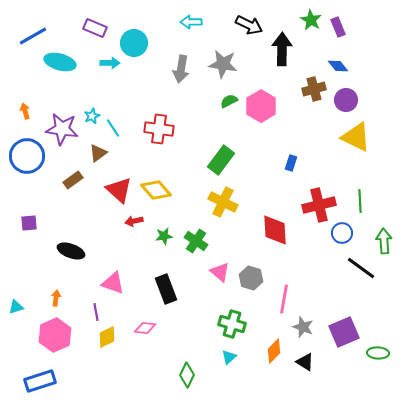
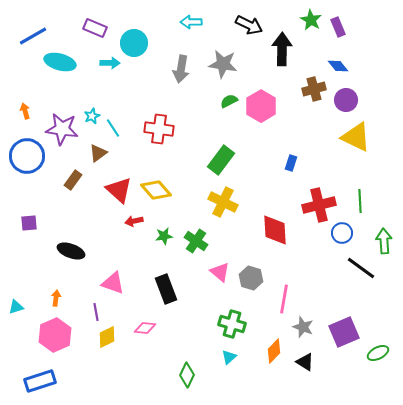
brown rectangle at (73, 180): rotated 18 degrees counterclockwise
green ellipse at (378, 353): rotated 30 degrees counterclockwise
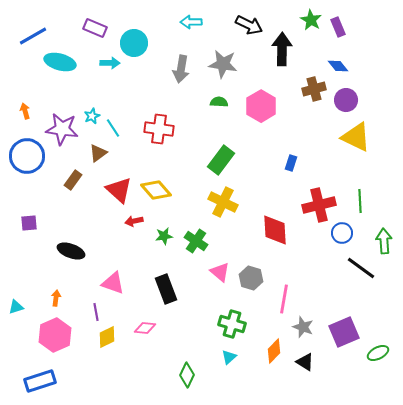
green semicircle at (229, 101): moved 10 px left, 1 px down; rotated 30 degrees clockwise
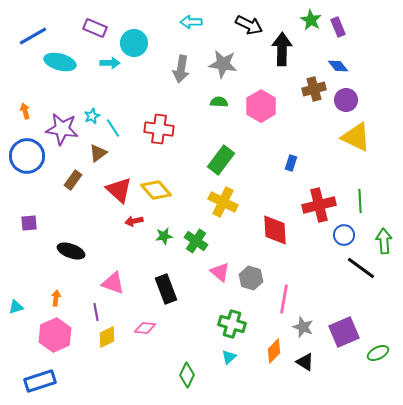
blue circle at (342, 233): moved 2 px right, 2 px down
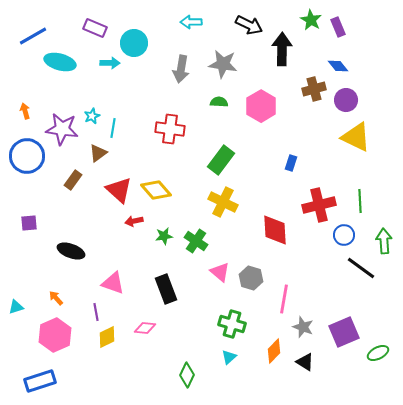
cyan line at (113, 128): rotated 42 degrees clockwise
red cross at (159, 129): moved 11 px right
orange arrow at (56, 298): rotated 49 degrees counterclockwise
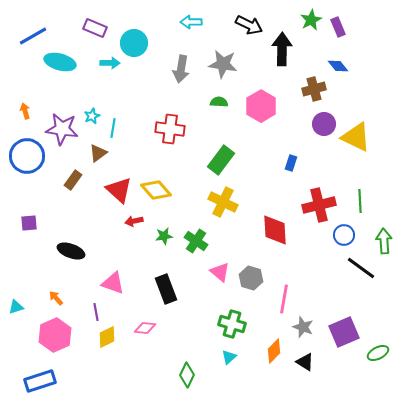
green star at (311, 20): rotated 15 degrees clockwise
purple circle at (346, 100): moved 22 px left, 24 px down
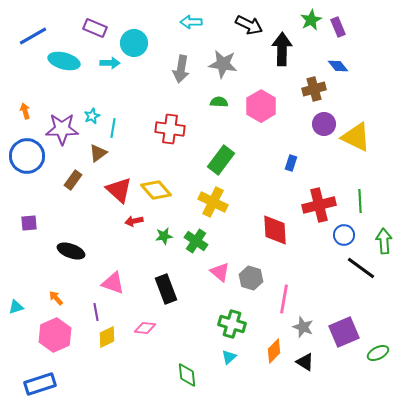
cyan ellipse at (60, 62): moved 4 px right, 1 px up
purple star at (62, 129): rotated 8 degrees counterclockwise
yellow cross at (223, 202): moved 10 px left
green diamond at (187, 375): rotated 30 degrees counterclockwise
blue rectangle at (40, 381): moved 3 px down
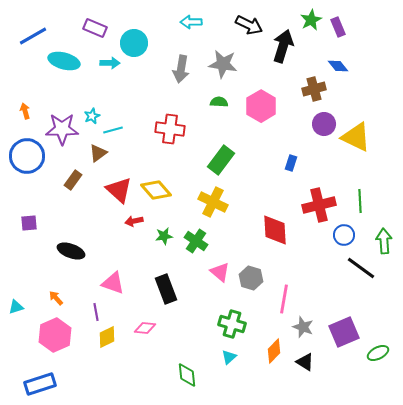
black arrow at (282, 49): moved 1 px right, 3 px up; rotated 16 degrees clockwise
cyan line at (113, 128): moved 2 px down; rotated 66 degrees clockwise
